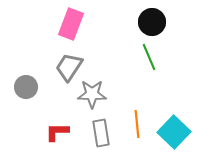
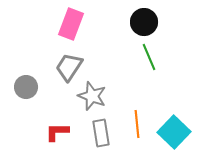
black circle: moved 8 px left
gray star: moved 2 px down; rotated 20 degrees clockwise
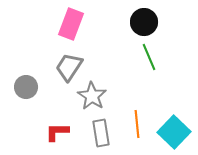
gray star: rotated 12 degrees clockwise
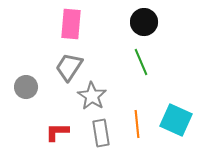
pink rectangle: rotated 16 degrees counterclockwise
green line: moved 8 px left, 5 px down
cyan square: moved 2 px right, 12 px up; rotated 20 degrees counterclockwise
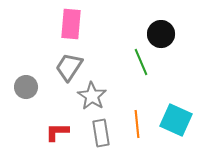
black circle: moved 17 px right, 12 px down
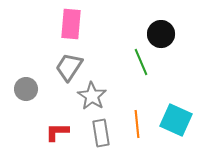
gray circle: moved 2 px down
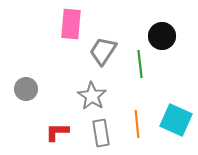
black circle: moved 1 px right, 2 px down
green line: moved 1 px left, 2 px down; rotated 16 degrees clockwise
gray trapezoid: moved 34 px right, 16 px up
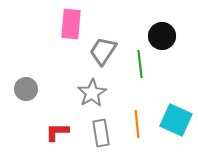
gray star: moved 3 px up; rotated 8 degrees clockwise
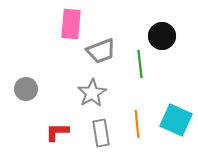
gray trapezoid: moved 2 px left; rotated 144 degrees counterclockwise
